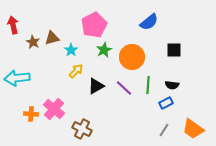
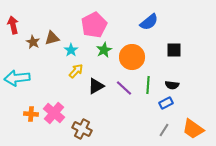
pink cross: moved 4 px down
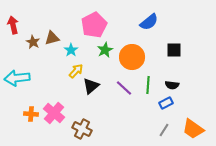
green star: moved 1 px right
black triangle: moved 5 px left; rotated 12 degrees counterclockwise
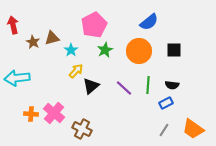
orange circle: moved 7 px right, 6 px up
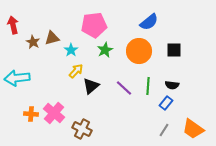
pink pentagon: rotated 20 degrees clockwise
green line: moved 1 px down
blue rectangle: rotated 24 degrees counterclockwise
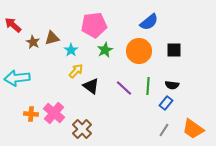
red arrow: rotated 36 degrees counterclockwise
black triangle: rotated 42 degrees counterclockwise
brown cross: rotated 18 degrees clockwise
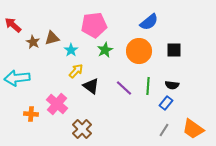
pink cross: moved 3 px right, 9 px up
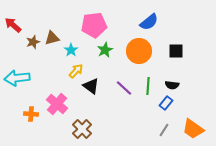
brown star: rotated 24 degrees clockwise
black square: moved 2 px right, 1 px down
